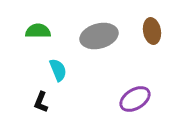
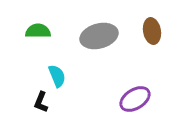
cyan semicircle: moved 1 px left, 6 px down
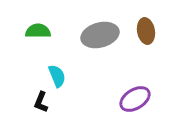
brown ellipse: moved 6 px left
gray ellipse: moved 1 px right, 1 px up
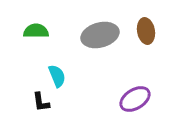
green semicircle: moved 2 px left
black L-shape: rotated 30 degrees counterclockwise
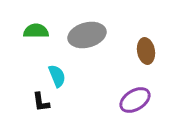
brown ellipse: moved 20 px down
gray ellipse: moved 13 px left
purple ellipse: moved 1 px down
